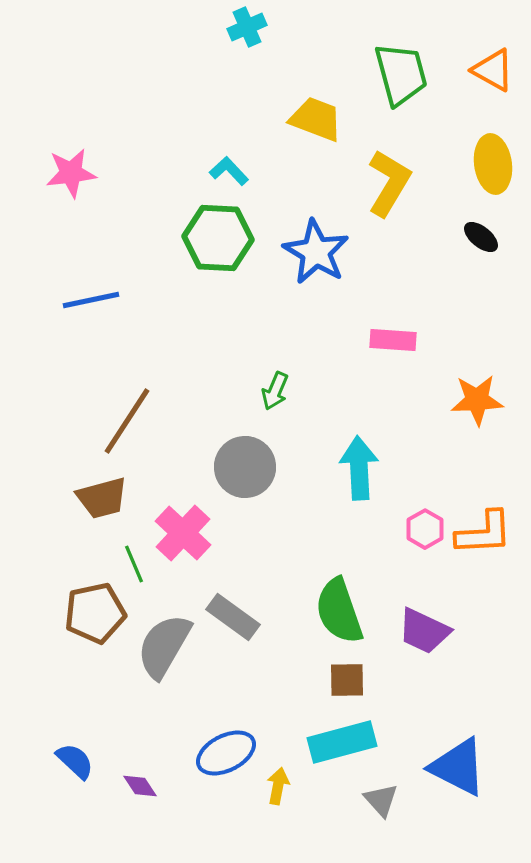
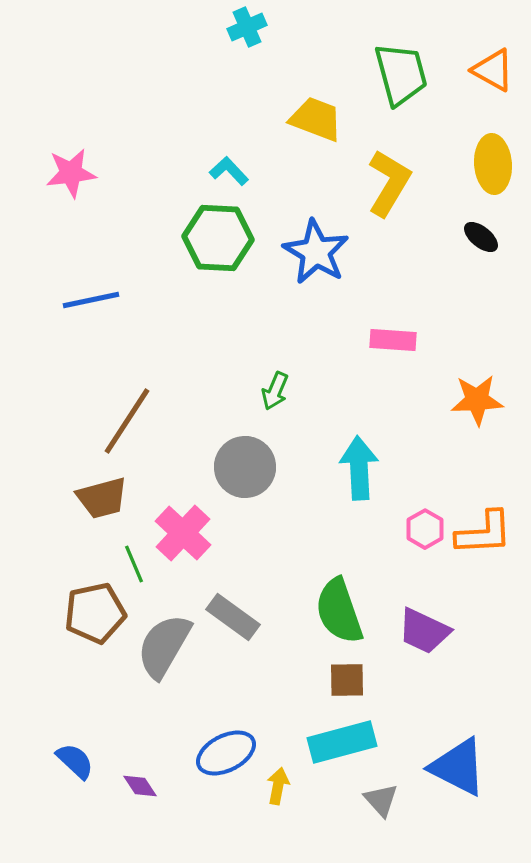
yellow ellipse: rotated 4 degrees clockwise
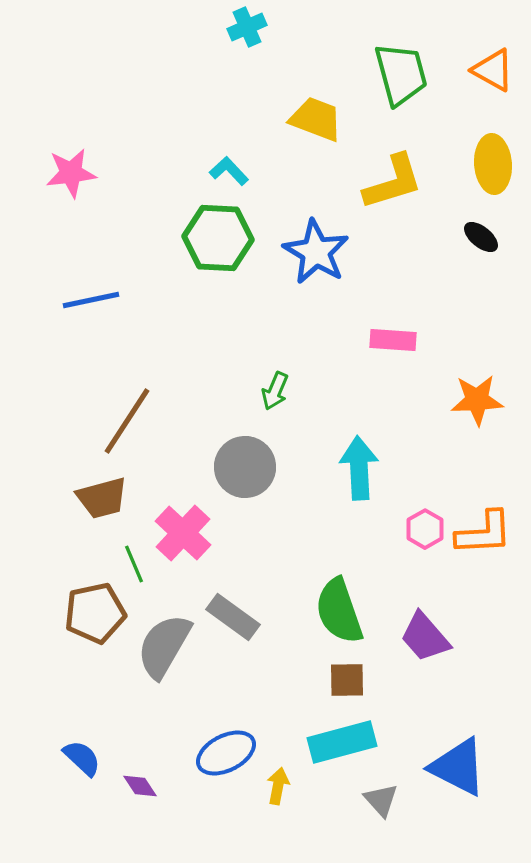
yellow L-shape: moved 4 px right, 1 px up; rotated 42 degrees clockwise
purple trapezoid: moved 1 px right, 6 px down; rotated 24 degrees clockwise
blue semicircle: moved 7 px right, 3 px up
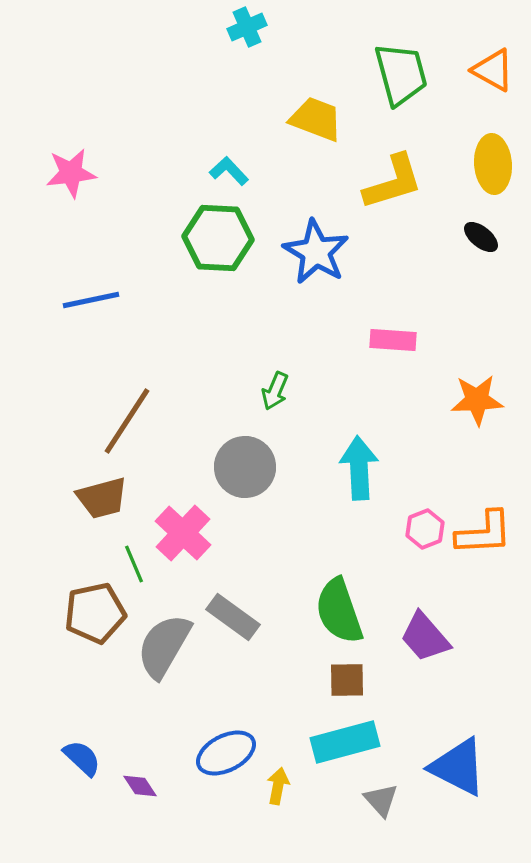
pink hexagon: rotated 9 degrees clockwise
cyan rectangle: moved 3 px right
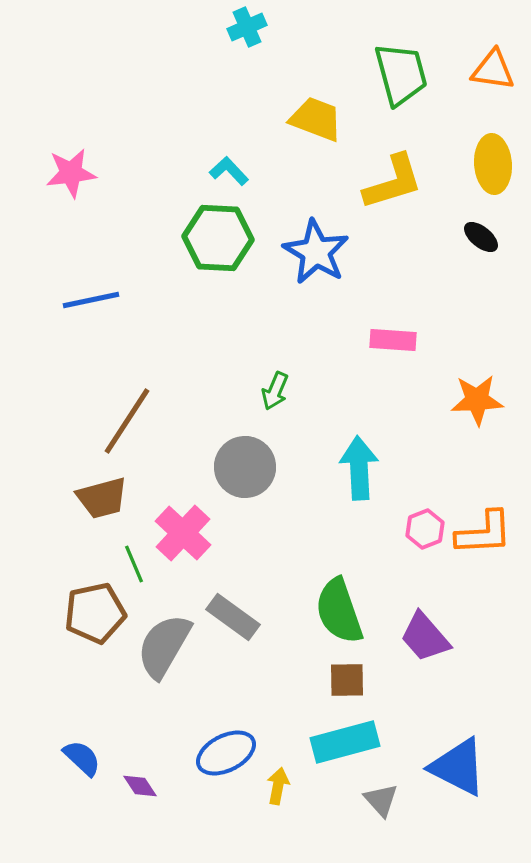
orange triangle: rotated 21 degrees counterclockwise
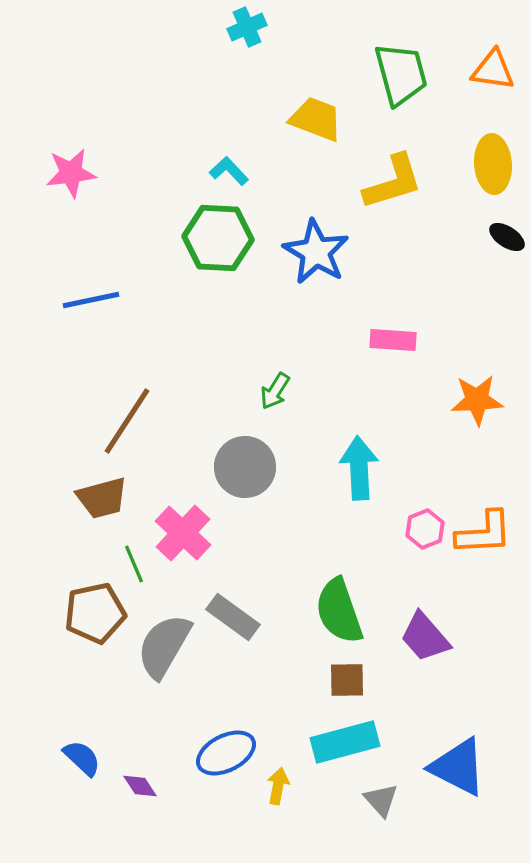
black ellipse: moved 26 px right; rotated 6 degrees counterclockwise
green arrow: rotated 9 degrees clockwise
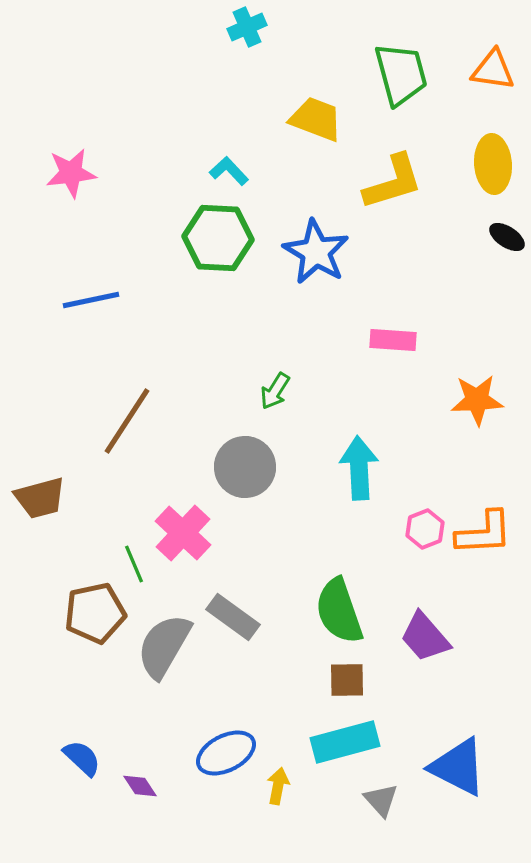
brown trapezoid: moved 62 px left
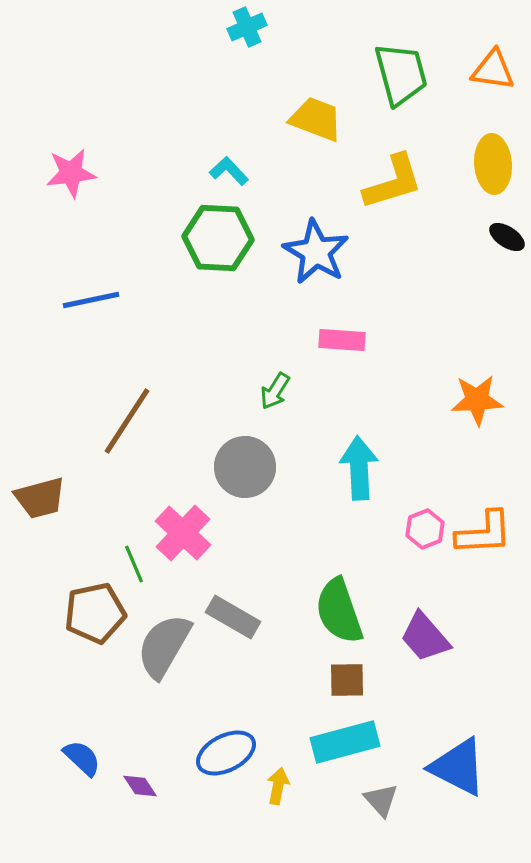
pink rectangle: moved 51 px left
gray rectangle: rotated 6 degrees counterclockwise
